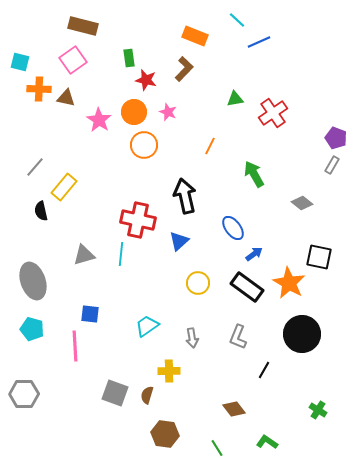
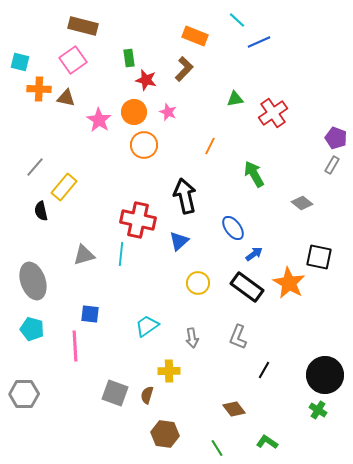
black circle at (302, 334): moved 23 px right, 41 px down
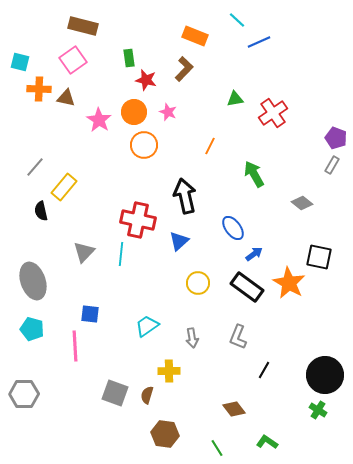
gray triangle at (84, 255): moved 3 px up; rotated 30 degrees counterclockwise
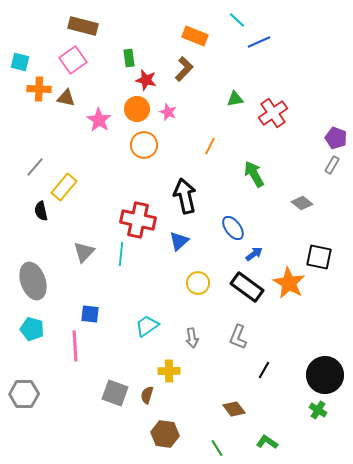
orange circle at (134, 112): moved 3 px right, 3 px up
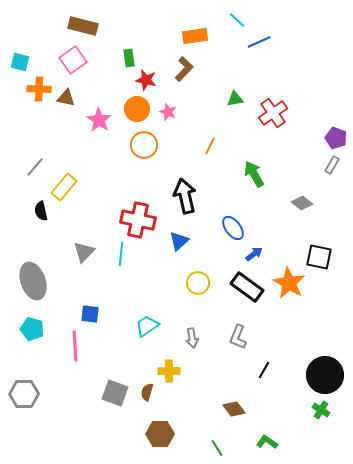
orange rectangle at (195, 36): rotated 30 degrees counterclockwise
brown semicircle at (147, 395): moved 3 px up
green cross at (318, 410): moved 3 px right
brown hexagon at (165, 434): moved 5 px left; rotated 8 degrees counterclockwise
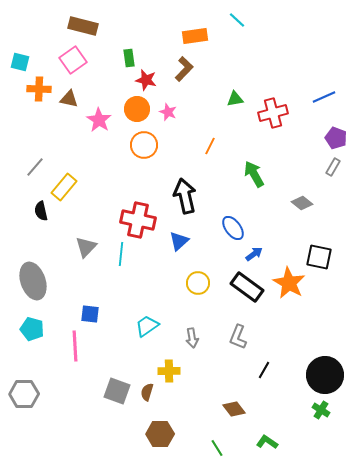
blue line at (259, 42): moved 65 px right, 55 px down
brown triangle at (66, 98): moved 3 px right, 1 px down
red cross at (273, 113): rotated 20 degrees clockwise
gray rectangle at (332, 165): moved 1 px right, 2 px down
gray triangle at (84, 252): moved 2 px right, 5 px up
gray square at (115, 393): moved 2 px right, 2 px up
